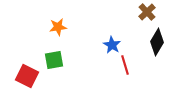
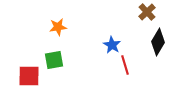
black diamond: moved 1 px right
red square: moved 2 px right; rotated 25 degrees counterclockwise
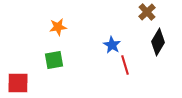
red square: moved 11 px left, 7 px down
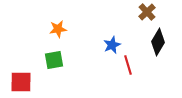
orange star: moved 2 px down
blue star: rotated 18 degrees clockwise
red line: moved 3 px right
red square: moved 3 px right, 1 px up
